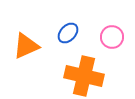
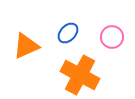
orange cross: moved 4 px left, 1 px up; rotated 15 degrees clockwise
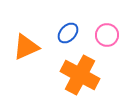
pink circle: moved 5 px left, 2 px up
orange triangle: moved 1 px down
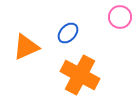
pink circle: moved 13 px right, 18 px up
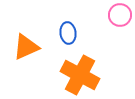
pink circle: moved 2 px up
blue ellipse: rotated 50 degrees counterclockwise
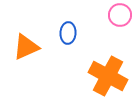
blue ellipse: rotated 10 degrees clockwise
orange cross: moved 28 px right, 1 px down
